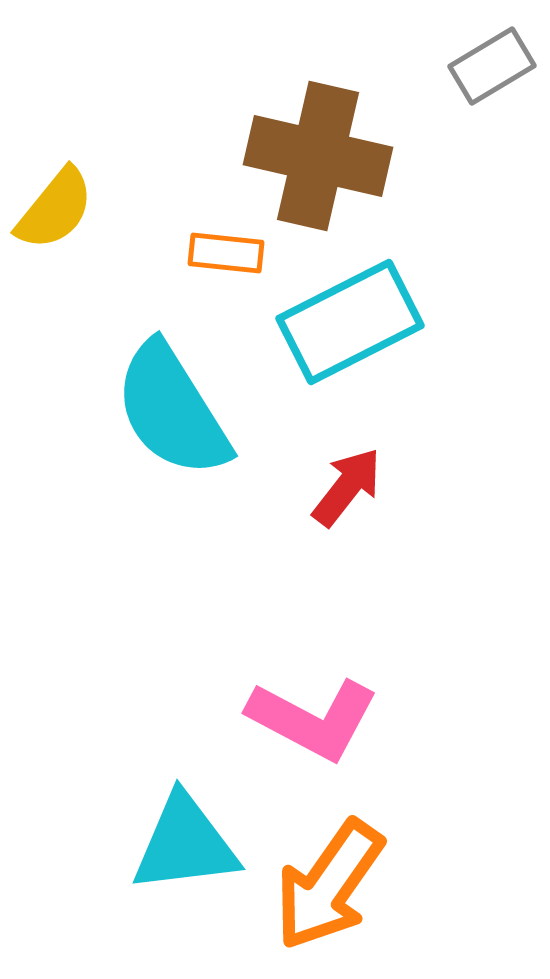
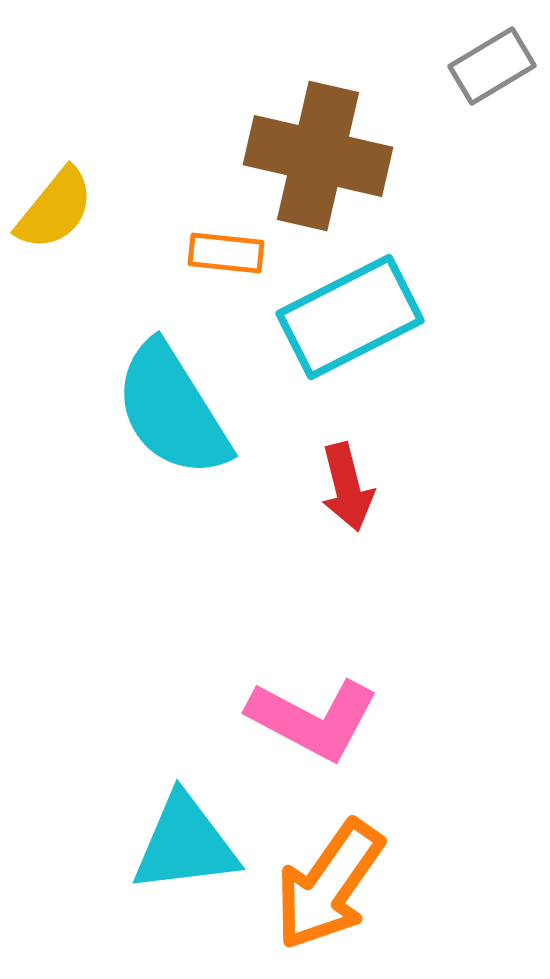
cyan rectangle: moved 5 px up
red arrow: rotated 128 degrees clockwise
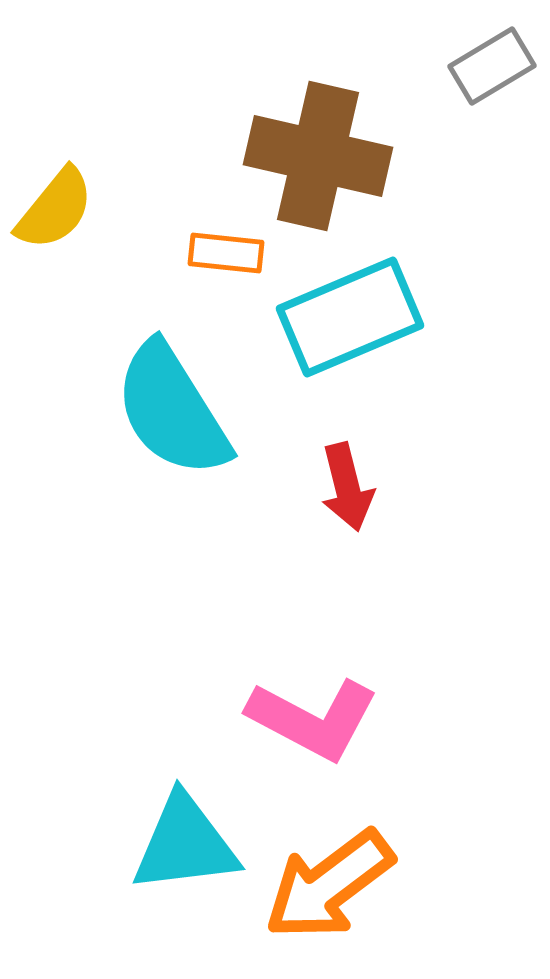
cyan rectangle: rotated 4 degrees clockwise
orange arrow: rotated 18 degrees clockwise
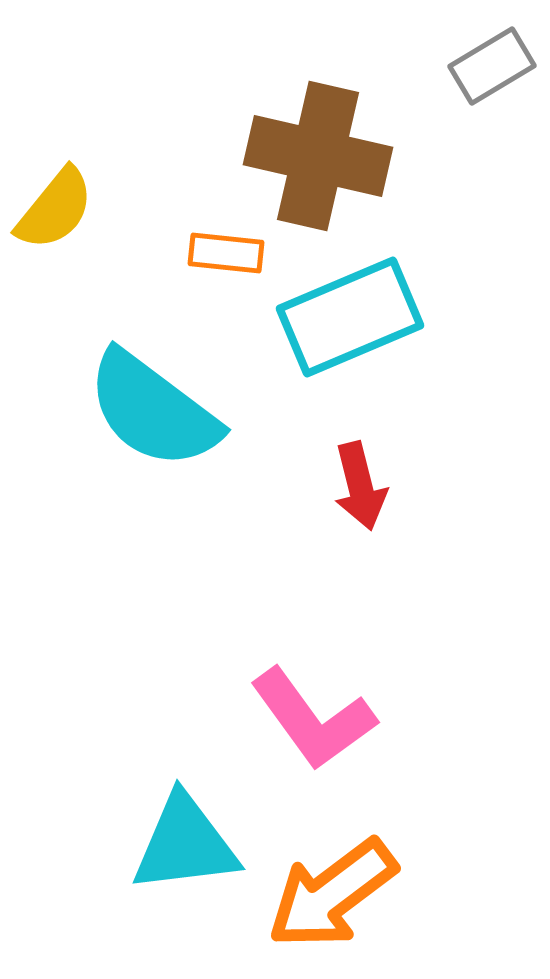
cyan semicircle: moved 19 px left; rotated 21 degrees counterclockwise
red arrow: moved 13 px right, 1 px up
pink L-shape: rotated 26 degrees clockwise
orange arrow: moved 3 px right, 9 px down
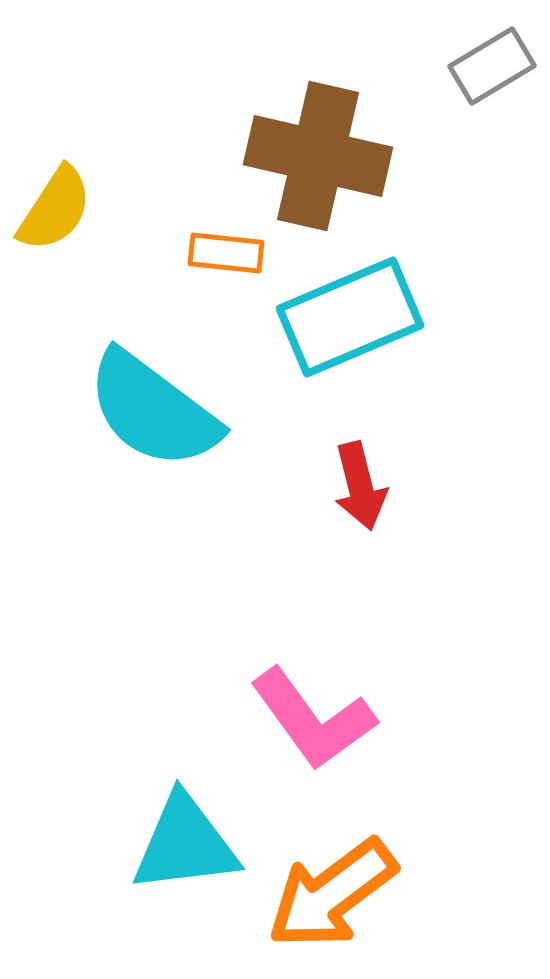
yellow semicircle: rotated 6 degrees counterclockwise
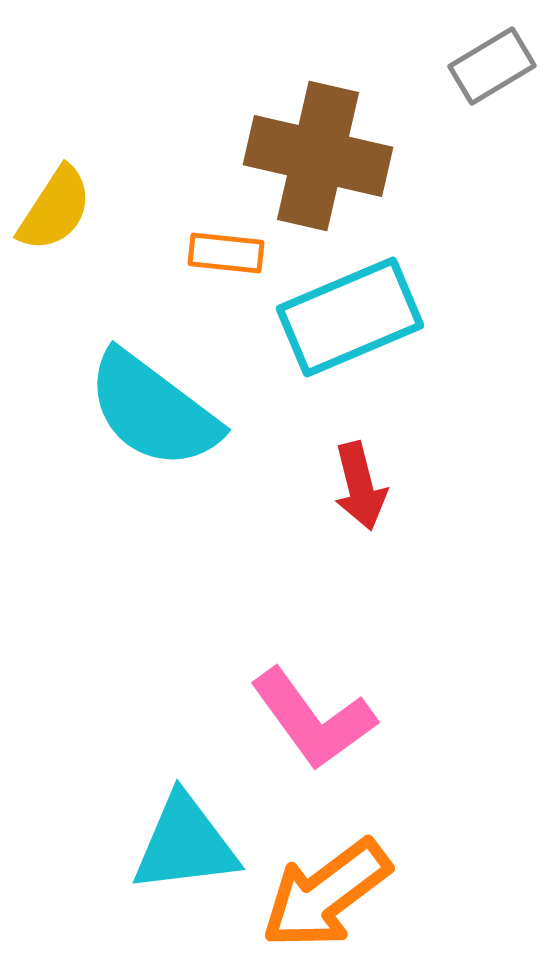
orange arrow: moved 6 px left
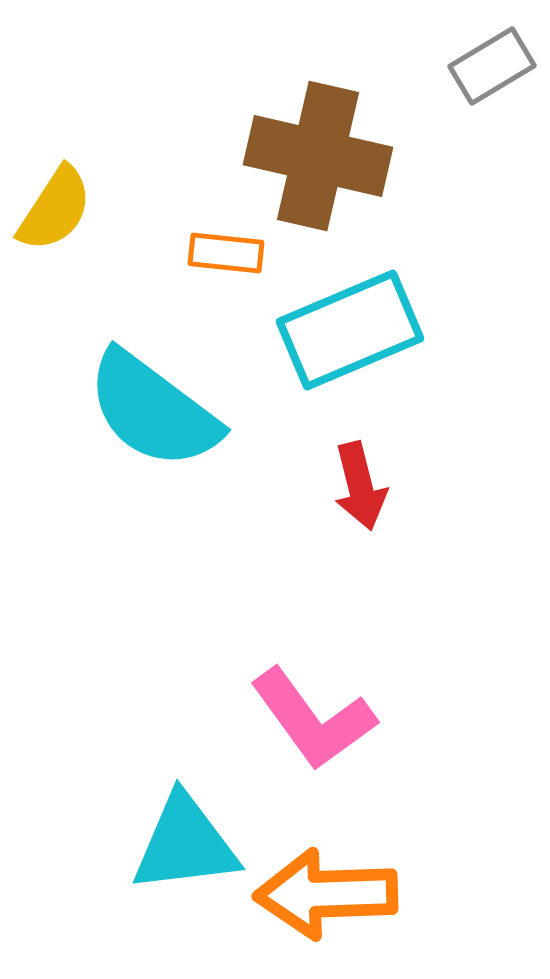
cyan rectangle: moved 13 px down
orange arrow: rotated 35 degrees clockwise
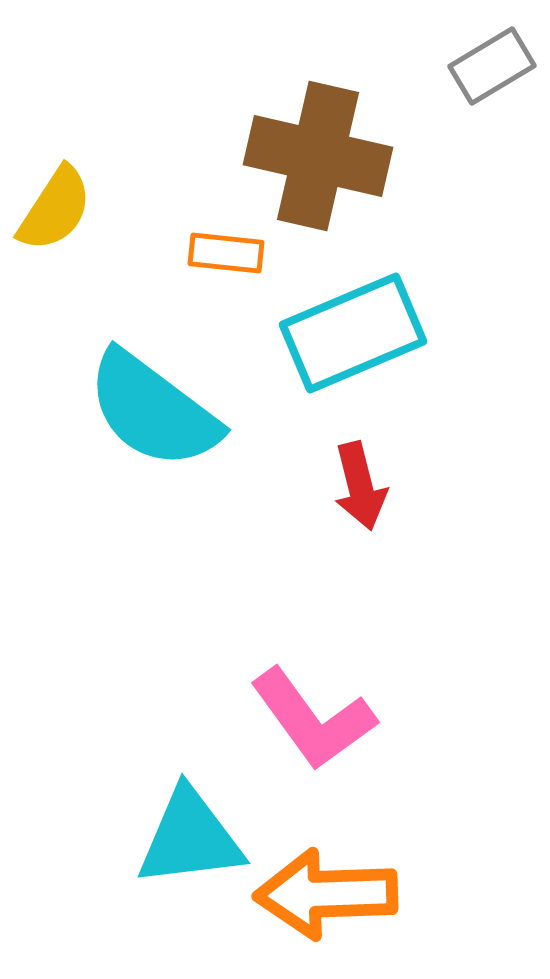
cyan rectangle: moved 3 px right, 3 px down
cyan triangle: moved 5 px right, 6 px up
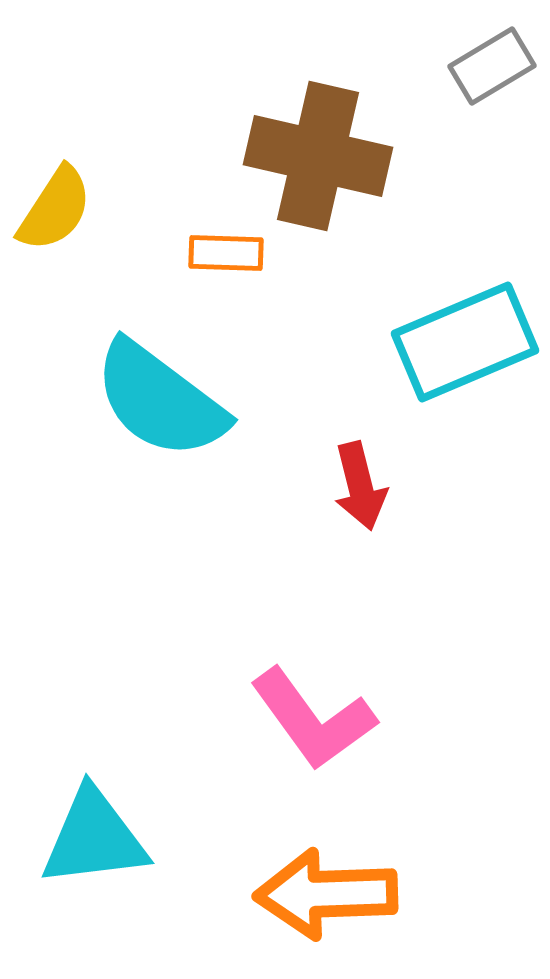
orange rectangle: rotated 4 degrees counterclockwise
cyan rectangle: moved 112 px right, 9 px down
cyan semicircle: moved 7 px right, 10 px up
cyan triangle: moved 96 px left
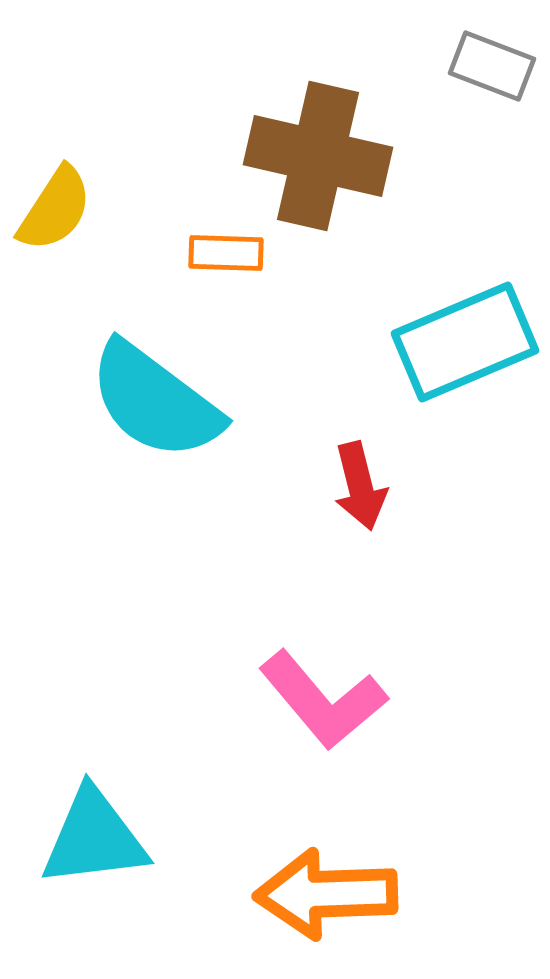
gray rectangle: rotated 52 degrees clockwise
cyan semicircle: moved 5 px left, 1 px down
pink L-shape: moved 10 px right, 19 px up; rotated 4 degrees counterclockwise
